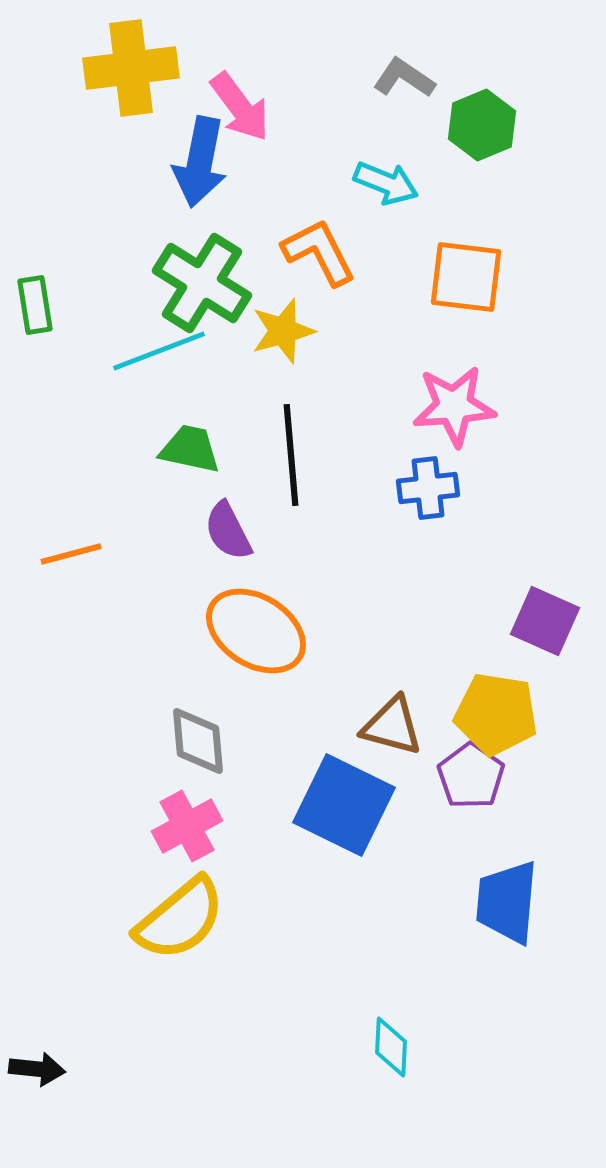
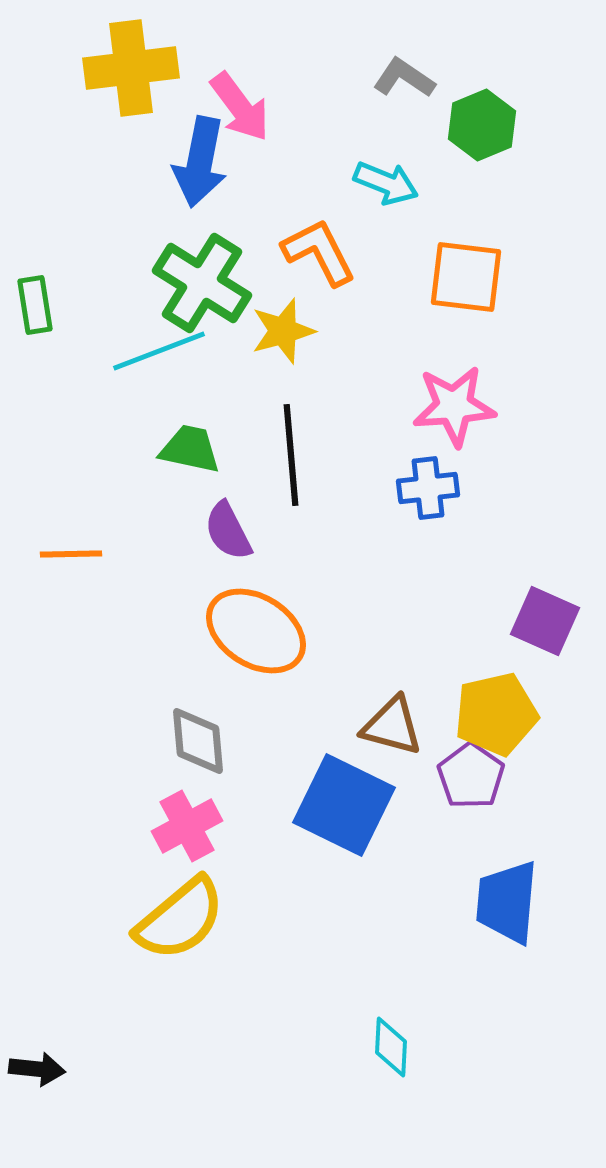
orange line: rotated 14 degrees clockwise
yellow pentagon: rotated 22 degrees counterclockwise
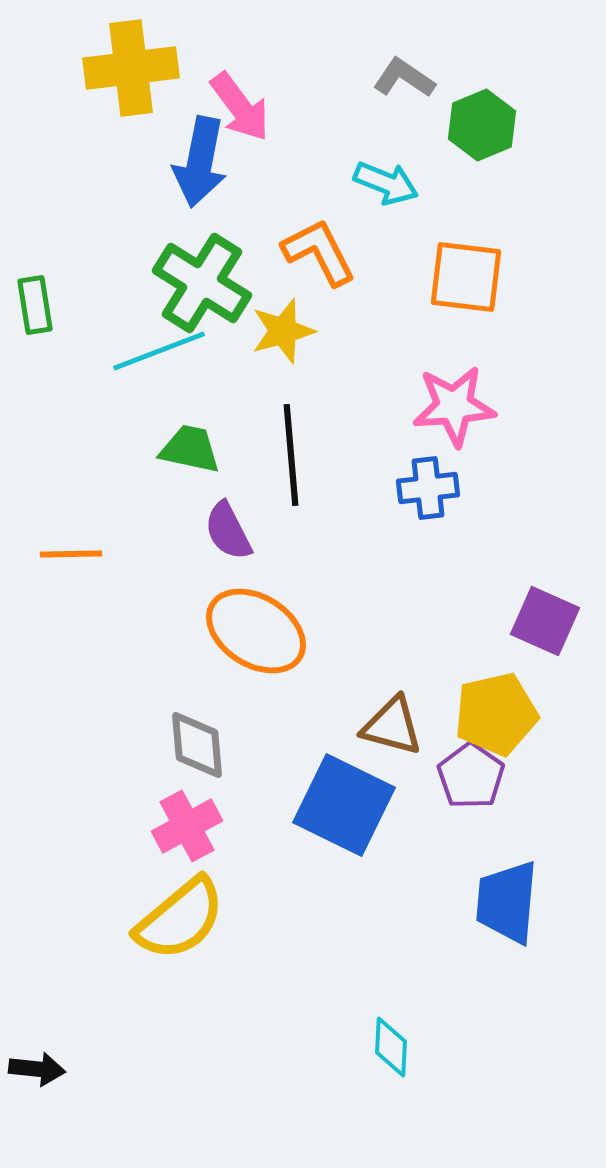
gray diamond: moved 1 px left, 4 px down
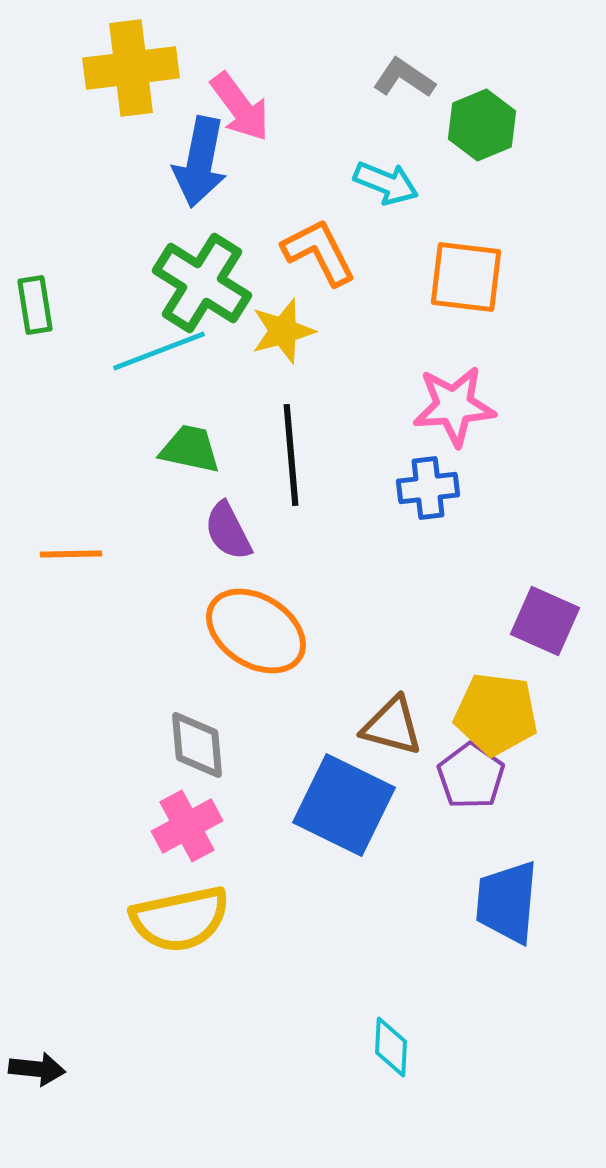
yellow pentagon: rotated 20 degrees clockwise
yellow semicircle: rotated 28 degrees clockwise
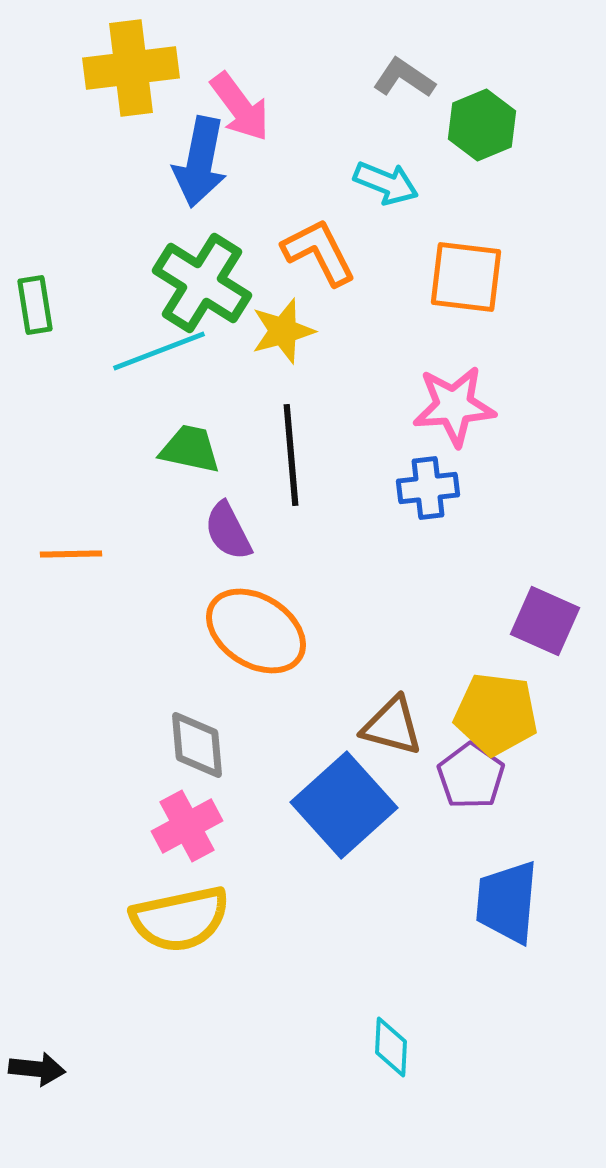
blue square: rotated 22 degrees clockwise
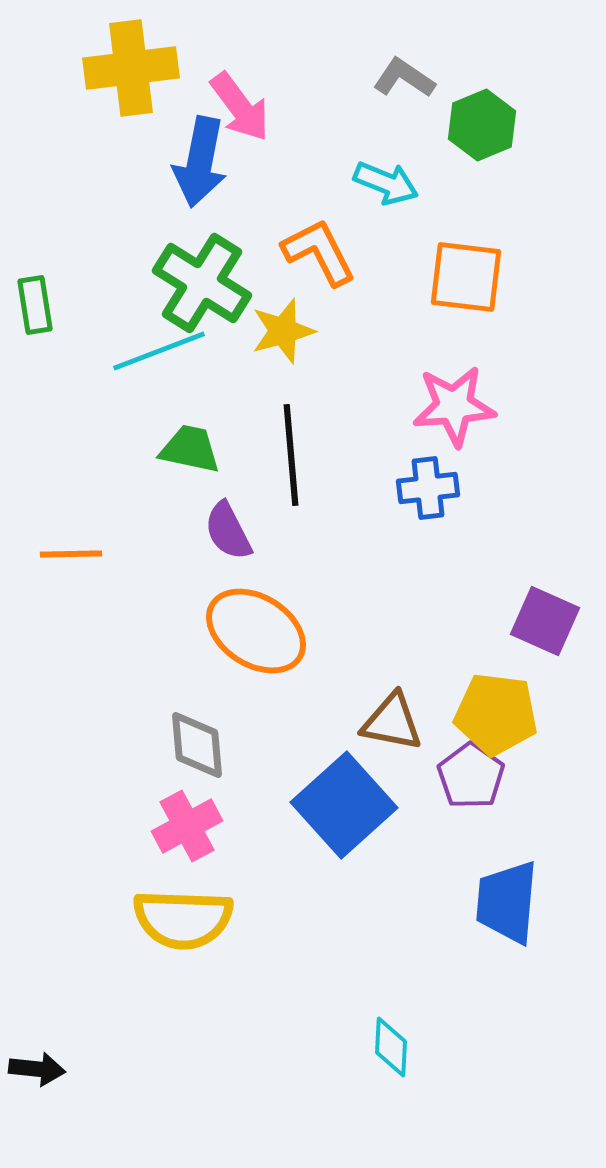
brown triangle: moved 4 px up; rotated 4 degrees counterclockwise
yellow semicircle: moved 3 px right; rotated 14 degrees clockwise
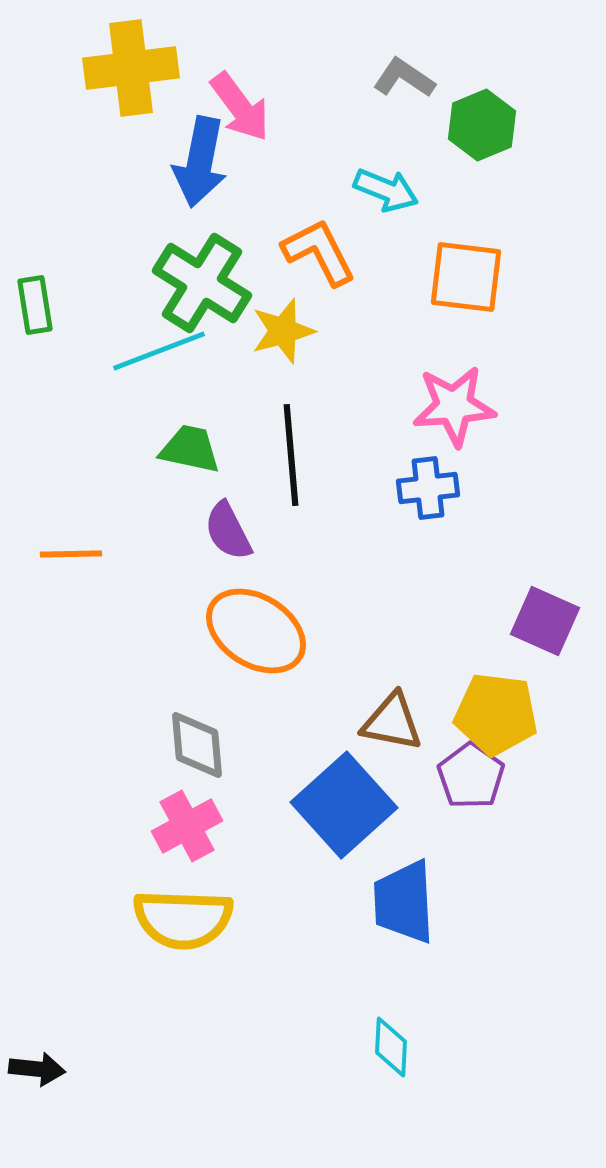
cyan arrow: moved 7 px down
blue trapezoid: moved 103 px left; rotated 8 degrees counterclockwise
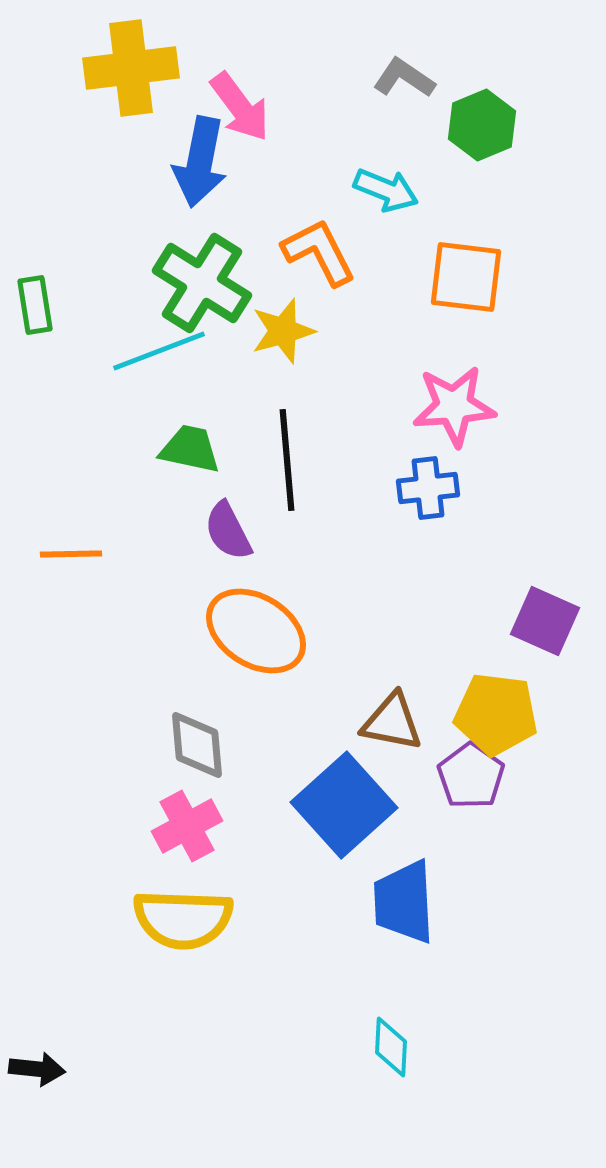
black line: moved 4 px left, 5 px down
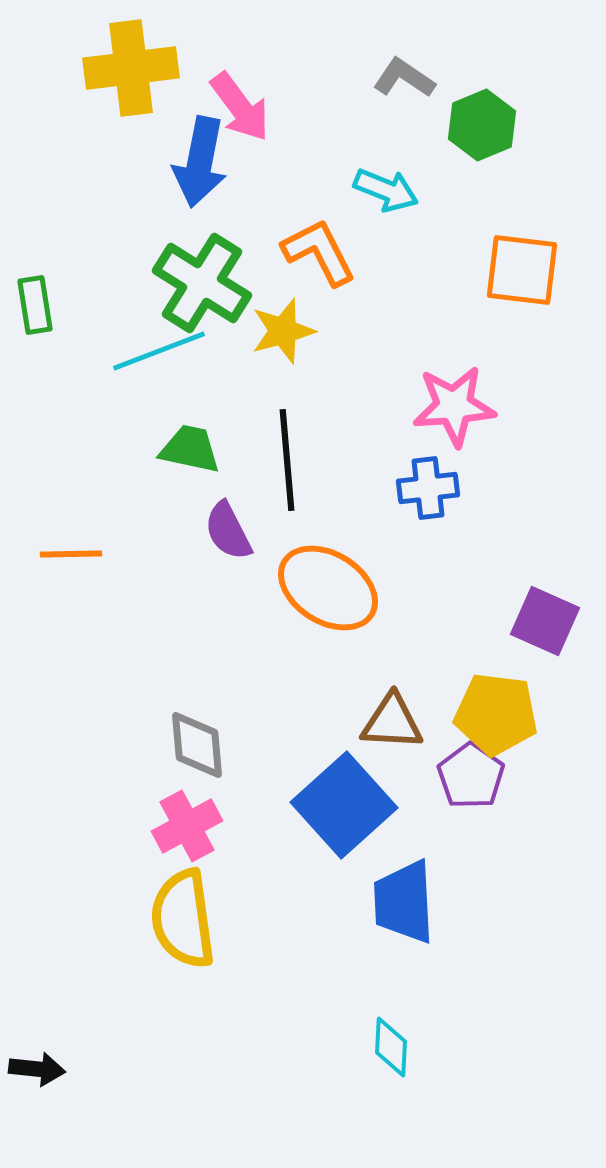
orange square: moved 56 px right, 7 px up
orange ellipse: moved 72 px right, 43 px up
brown triangle: rotated 8 degrees counterclockwise
yellow semicircle: rotated 80 degrees clockwise
